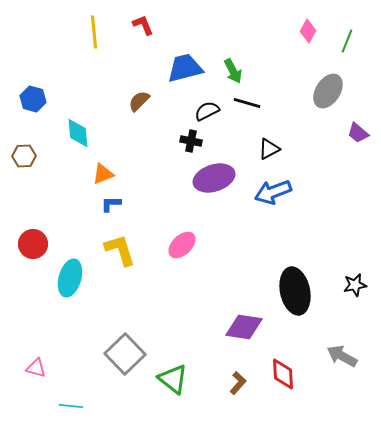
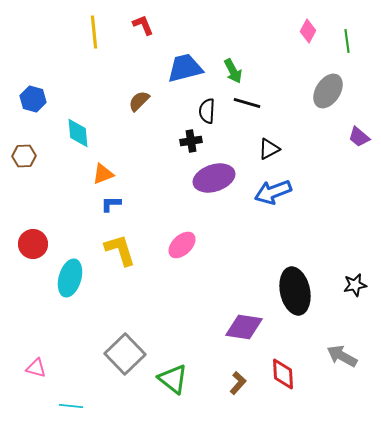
green line: rotated 30 degrees counterclockwise
black semicircle: rotated 60 degrees counterclockwise
purple trapezoid: moved 1 px right, 4 px down
black cross: rotated 20 degrees counterclockwise
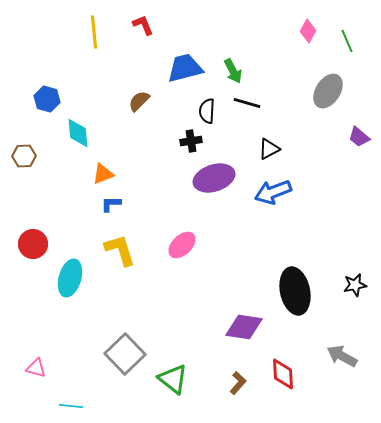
green line: rotated 15 degrees counterclockwise
blue hexagon: moved 14 px right
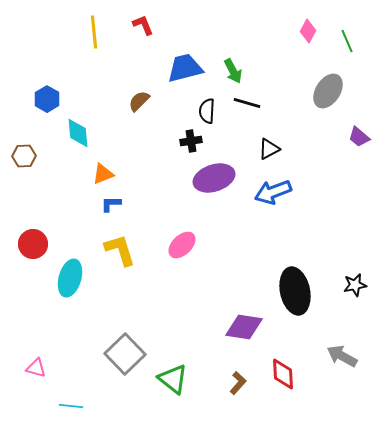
blue hexagon: rotated 15 degrees clockwise
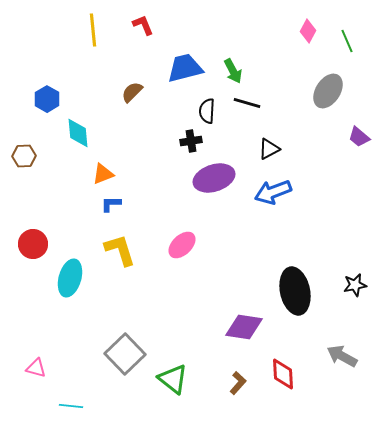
yellow line: moved 1 px left, 2 px up
brown semicircle: moved 7 px left, 9 px up
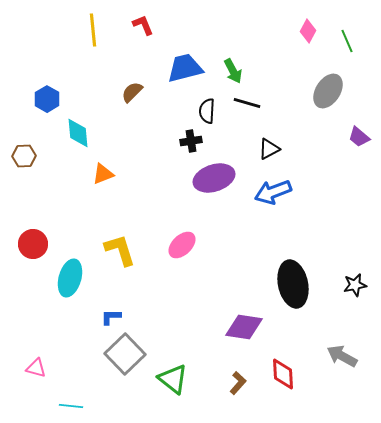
blue L-shape: moved 113 px down
black ellipse: moved 2 px left, 7 px up
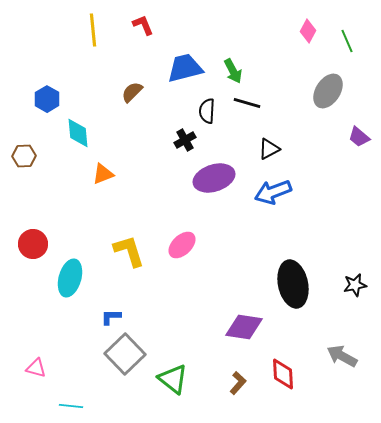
black cross: moved 6 px left, 1 px up; rotated 20 degrees counterclockwise
yellow L-shape: moved 9 px right, 1 px down
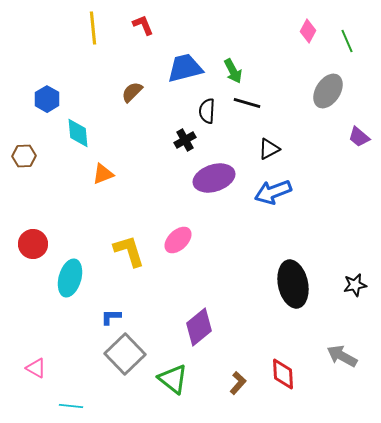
yellow line: moved 2 px up
pink ellipse: moved 4 px left, 5 px up
purple diamond: moved 45 px left; rotated 48 degrees counterclockwise
pink triangle: rotated 15 degrees clockwise
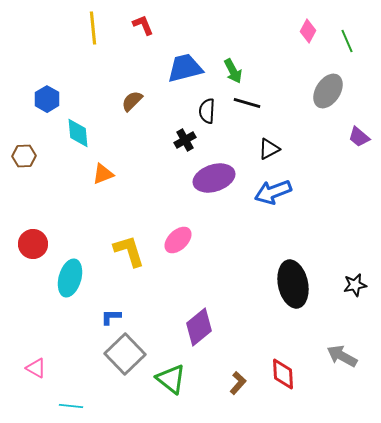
brown semicircle: moved 9 px down
green triangle: moved 2 px left
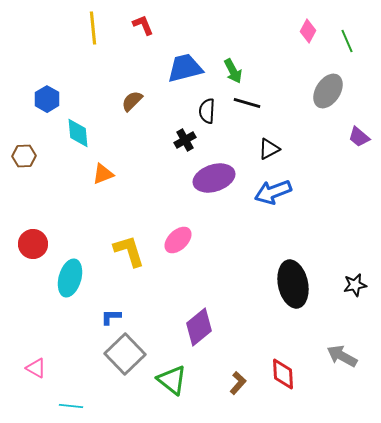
green triangle: moved 1 px right, 1 px down
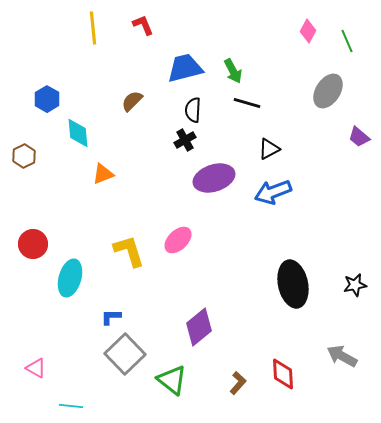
black semicircle: moved 14 px left, 1 px up
brown hexagon: rotated 25 degrees counterclockwise
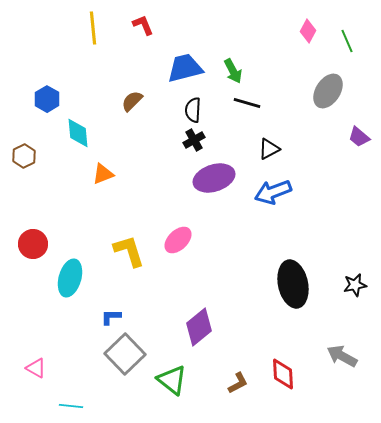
black cross: moved 9 px right
brown L-shape: rotated 20 degrees clockwise
